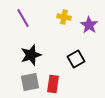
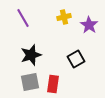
yellow cross: rotated 24 degrees counterclockwise
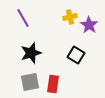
yellow cross: moved 6 px right
black star: moved 2 px up
black square: moved 4 px up; rotated 30 degrees counterclockwise
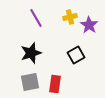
purple line: moved 13 px right
black square: rotated 30 degrees clockwise
red rectangle: moved 2 px right
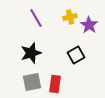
gray square: moved 2 px right
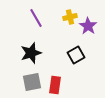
purple star: moved 1 px left, 1 px down
red rectangle: moved 1 px down
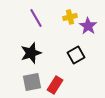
red rectangle: rotated 24 degrees clockwise
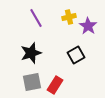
yellow cross: moved 1 px left
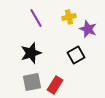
purple star: moved 3 px down; rotated 12 degrees counterclockwise
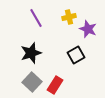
gray square: rotated 36 degrees counterclockwise
